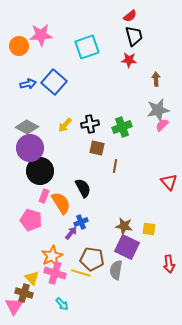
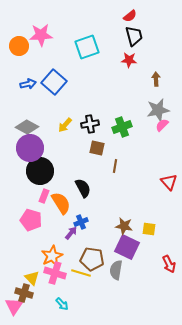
red arrow: rotated 18 degrees counterclockwise
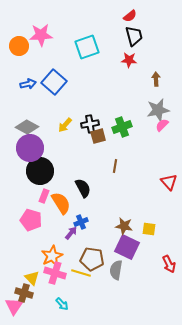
brown square: moved 1 px right, 12 px up; rotated 28 degrees counterclockwise
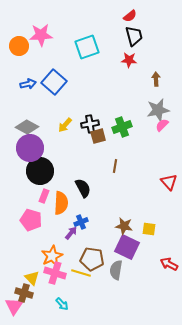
orange semicircle: rotated 35 degrees clockwise
red arrow: rotated 144 degrees clockwise
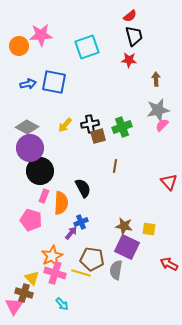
blue square: rotated 30 degrees counterclockwise
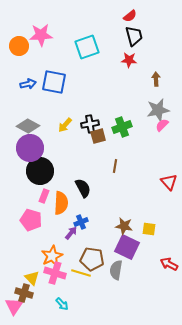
gray diamond: moved 1 px right, 1 px up
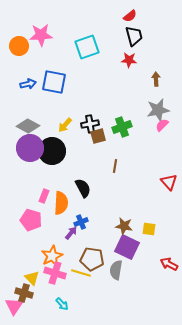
black circle: moved 12 px right, 20 px up
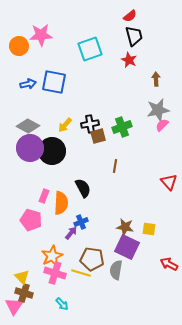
cyan square: moved 3 px right, 2 px down
red star: rotated 21 degrees clockwise
brown star: moved 1 px right, 1 px down
yellow triangle: moved 10 px left, 1 px up
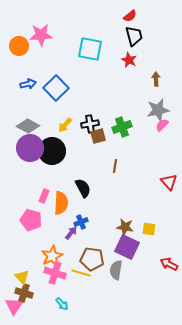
cyan square: rotated 30 degrees clockwise
blue square: moved 2 px right, 6 px down; rotated 35 degrees clockwise
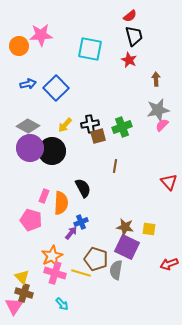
brown pentagon: moved 4 px right; rotated 10 degrees clockwise
red arrow: rotated 48 degrees counterclockwise
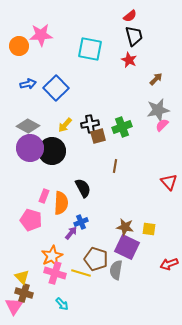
brown arrow: rotated 48 degrees clockwise
